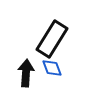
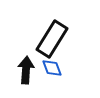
black arrow: moved 3 px up
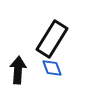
black arrow: moved 8 px left
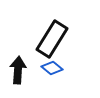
blue diamond: rotated 30 degrees counterclockwise
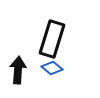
black rectangle: rotated 15 degrees counterclockwise
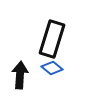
black arrow: moved 2 px right, 5 px down
